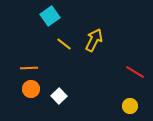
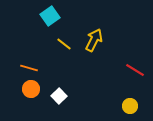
orange line: rotated 18 degrees clockwise
red line: moved 2 px up
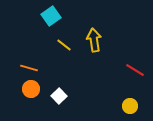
cyan square: moved 1 px right
yellow arrow: rotated 35 degrees counterclockwise
yellow line: moved 1 px down
